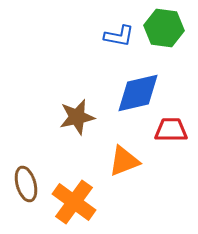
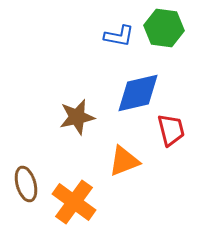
red trapezoid: rotated 76 degrees clockwise
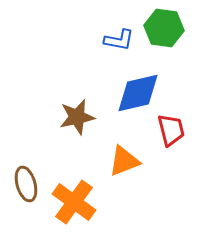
blue L-shape: moved 4 px down
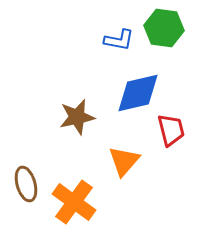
orange triangle: rotated 28 degrees counterclockwise
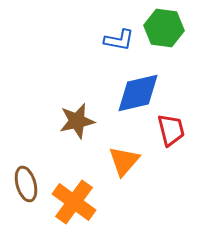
brown star: moved 4 px down
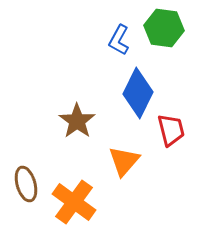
blue L-shape: rotated 108 degrees clockwise
blue diamond: rotated 51 degrees counterclockwise
brown star: rotated 24 degrees counterclockwise
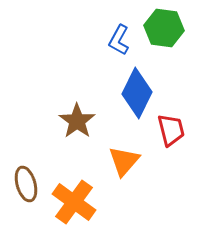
blue diamond: moved 1 px left
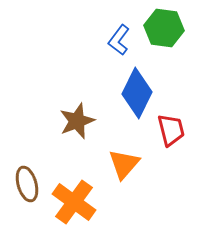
blue L-shape: rotated 8 degrees clockwise
brown star: rotated 15 degrees clockwise
orange triangle: moved 3 px down
brown ellipse: moved 1 px right
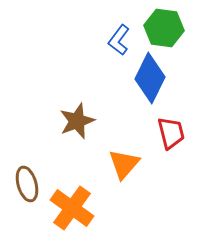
blue diamond: moved 13 px right, 15 px up
red trapezoid: moved 3 px down
orange cross: moved 2 px left, 6 px down
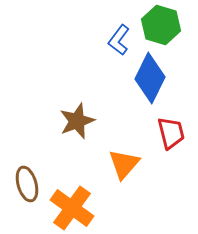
green hexagon: moved 3 px left, 3 px up; rotated 9 degrees clockwise
